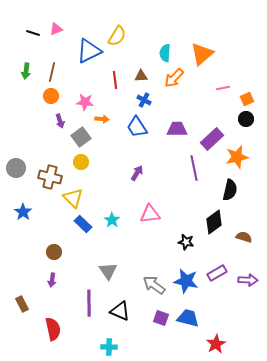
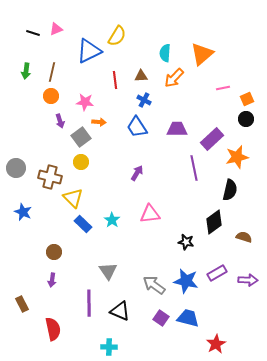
orange arrow at (102, 119): moved 3 px left, 3 px down
blue star at (23, 212): rotated 12 degrees counterclockwise
purple square at (161, 318): rotated 14 degrees clockwise
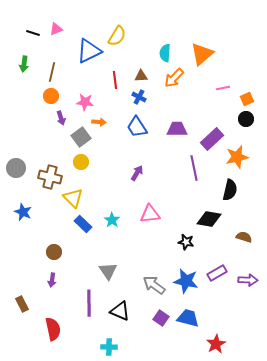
green arrow at (26, 71): moved 2 px left, 7 px up
blue cross at (144, 100): moved 5 px left, 3 px up
purple arrow at (60, 121): moved 1 px right, 3 px up
black diamond at (214, 222): moved 5 px left, 3 px up; rotated 45 degrees clockwise
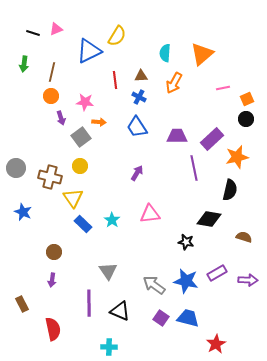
orange arrow at (174, 78): moved 5 px down; rotated 15 degrees counterclockwise
purple trapezoid at (177, 129): moved 7 px down
yellow circle at (81, 162): moved 1 px left, 4 px down
yellow triangle at (73, 198): rotated 10 degrees clockwise
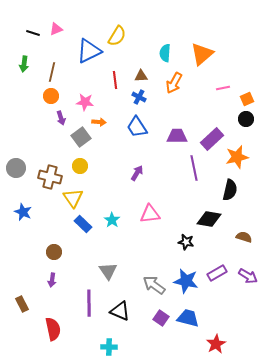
purple arrow at (248, 280): moved 4 px up; rotated 30 degrees clockwise
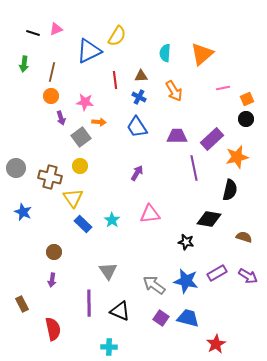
orange arrow at (174, 83): moved 8 px down; rotated 60 degrees counterclockwise
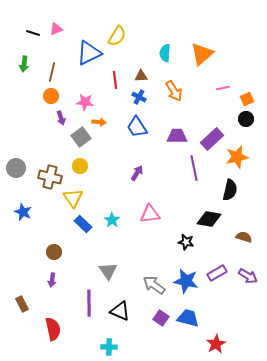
blue triangle at (89, 51): moved 2 px down
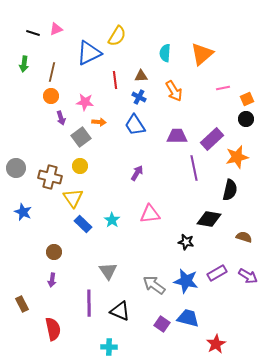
blue trapezoid at (137, 127): moved 2 px left, 2 px up
purple square at (161, 318): moved 1 px right, 6 px down
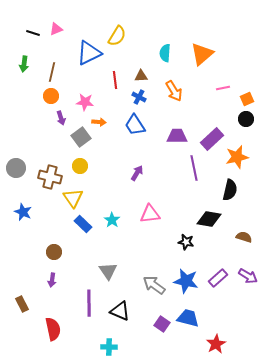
purple rectangle at (217, 273): moved 1 px right, 5 px down; rotated 12 degrees counterclockwise
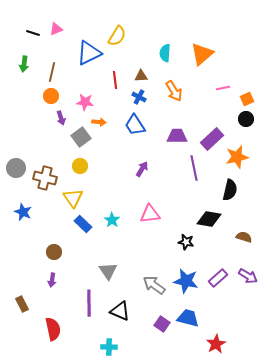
purple arrow at (137, 173): moved 5 px right, 4 px up
brown cross at (50, 177): moved 5 px left, 1 px down
